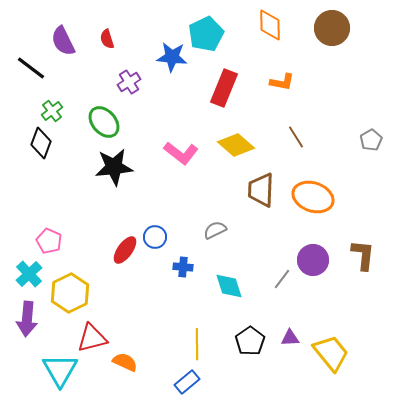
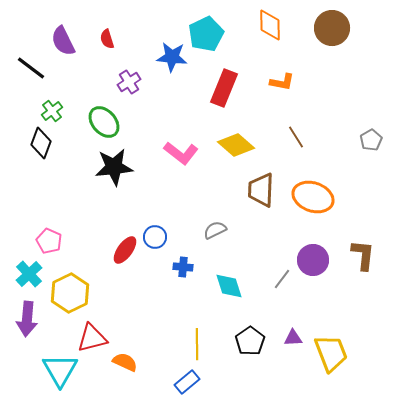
purple triangle: moved 3 px right
yellow trapezoid: rotated 18 degrees clockwise
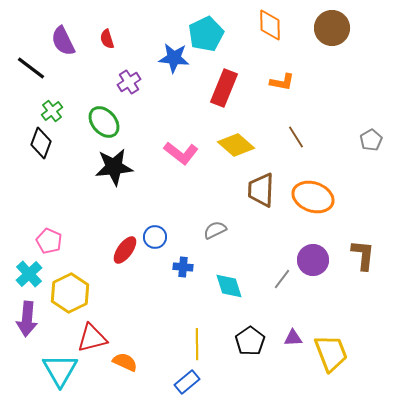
blue star: moved 2 px right, 1 px down
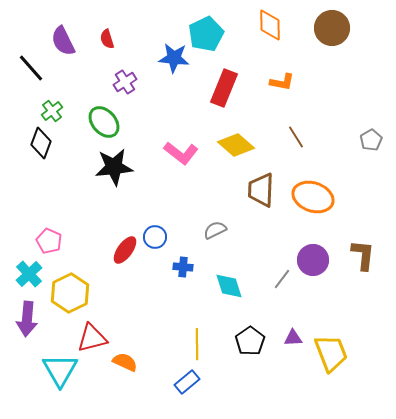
black line: rotated 12 degrees clockwise
purple cross: moved 4 px left
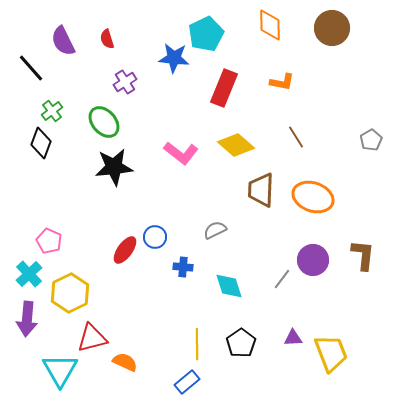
black pentagon: moved 9 px left, 2 px down
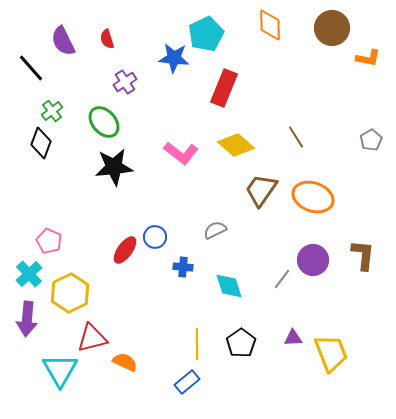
orange L-shape: moved 86 px right, 24 px up
brown trapezoid: rotated 33 degrees clockwise
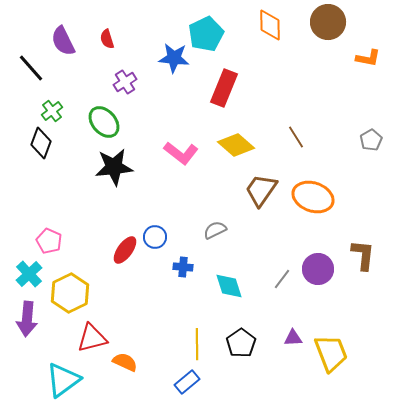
brown circle: moved 4 px left, 6 px up
purple circle: moved 5 px right, 9 px down
cyan triangle: moved 3 px right, 10 px down; rotated 24 degrees clockwise
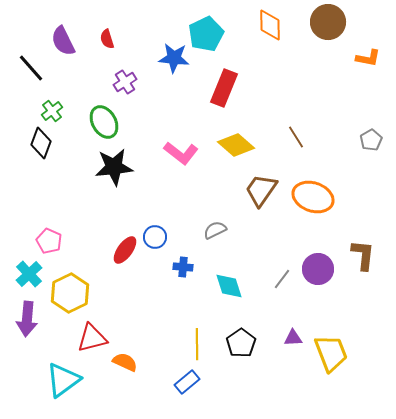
green ellipse: rotated 12 degrees clockwise
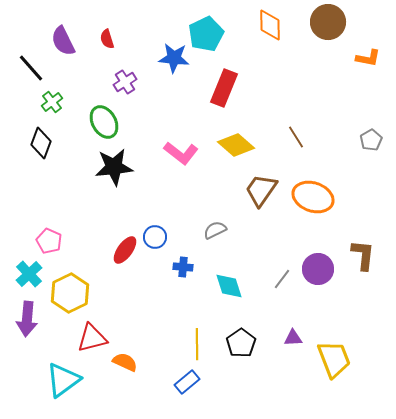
green cross: moved 9 px up
yellow trapezoid: moved 3 px right, 6 px down
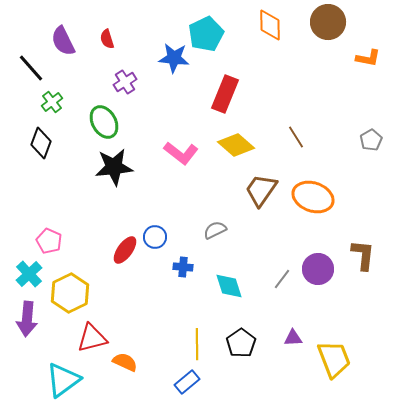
red rectangle: moved 1 px right, 6 px down
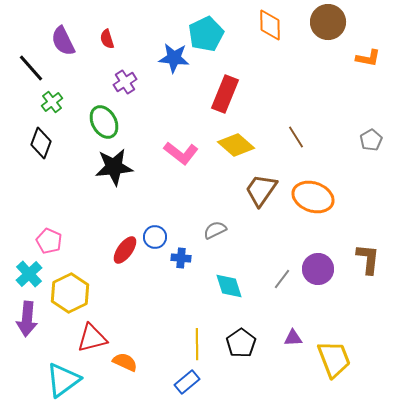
brown L-shape: moved 5 px right, 4 px down
blue cross: moved 2 px left, 9 px up
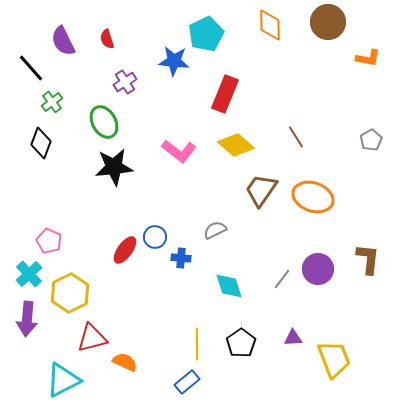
blue star: moved 3 px down
pink L-shape: moved 2 px left, 2 px up
cyan triangle: rotated 9 degrees clockwise
